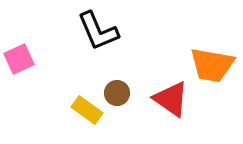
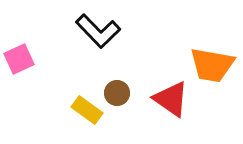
black L-shape: rotated 21 degrees counterclockwise
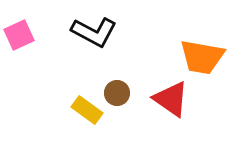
black L-shape: moved 4 px left, 1 px down; rotated 18 degrees counterclockwise
pink square: moved 24 px up
orange trapezoid: moved 10 px left, 8 px up
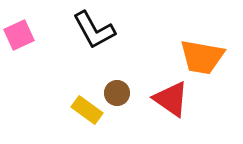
black L-shape: moved 2 px up; rotated 33 degrees clockwise
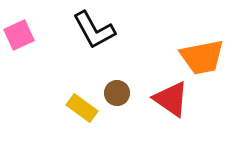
orange trapezoid: rotated 21 degrees counterclockwise
yellow rectangle: moved 5 px left, 2 px up
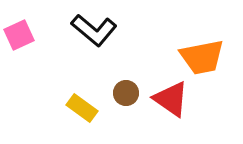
black L-shape: rotated 21 degrees counterclockwise
brown circle: moved 9 px right
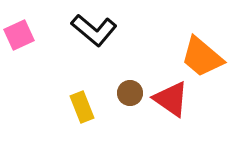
orange trapezoid: rotated 51 degrees clockwise
brown circle: moved 4 px right
yellow rectangle: moved 1 px up; rotated 32 degrees clockwise
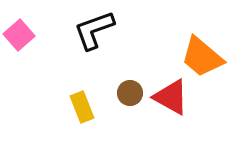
black L-shape: rotated 120 degrees clockwise
pink square: rotated 16 degrees counterclockwise
red triangle: moved 2 px up; rotated 6 degrees counterclockwise
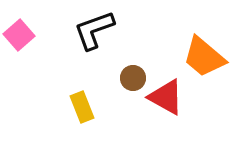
orange trapezoid: moved 2 px right
brown circle: moved 3 px right, 15 px up
red triangle: moved 5 px left
